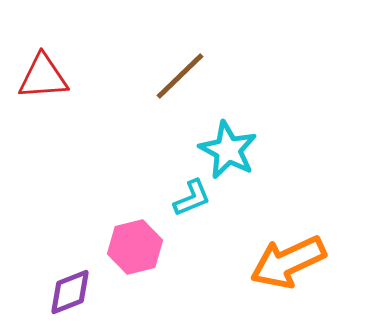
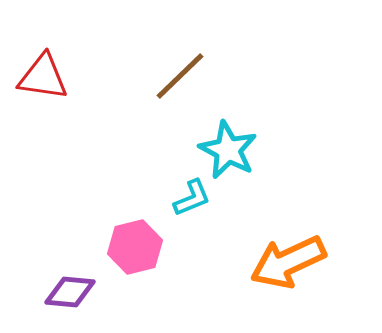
red triangle: rotated 12 degrees clockwise
purple diamond: rotated 27 degrees clockwise
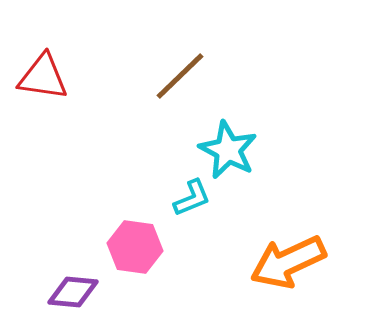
pink hexagon: rotated 22 degrees clockwise
purple diamond: moved 3 px right
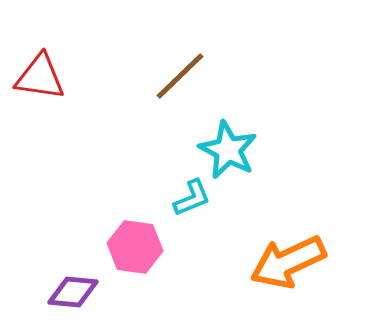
red triangle: moved 3 px left
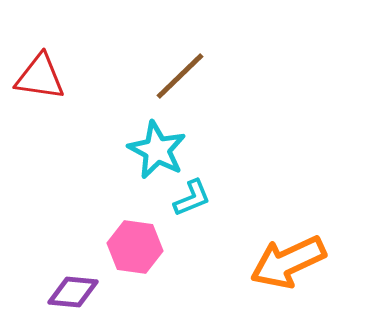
cyan star: moved 71 px left
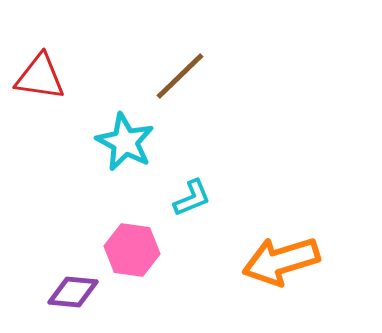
cyan star: moved 32 px left, 8 px up
pink hexagon: moved 3 px left, 3 px down
orange arrow: moved 7 px left, 1 px up; rotated 8 degrees clockwise
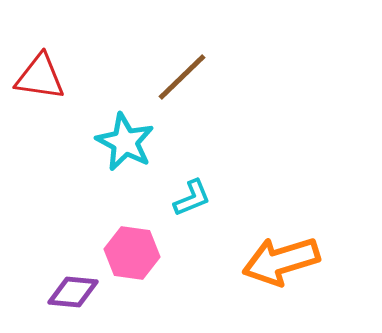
brown line: moved 2 px right, 1 px down
pink hexagon: moved 3 px down
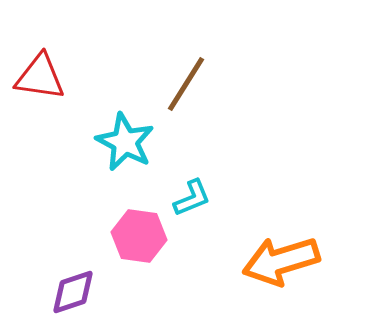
brown line: moved 4 px right, 7 px down; rotated 14 degrees counterclockwise
pink hexagon: moved 7 px right, 17 px up
purple diamond: rotated 24 degrees counterclockwise
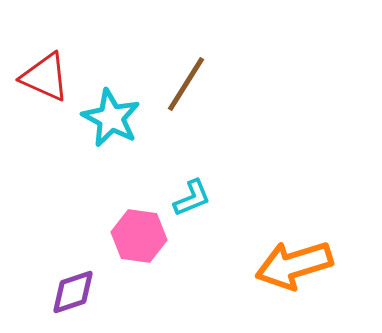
red triangle: moved 5 px right; rotated 16 degrees clockwise
cyan star: moved 14 px left, 24 px up
orange arrow: moved 13 px right, 4 px down
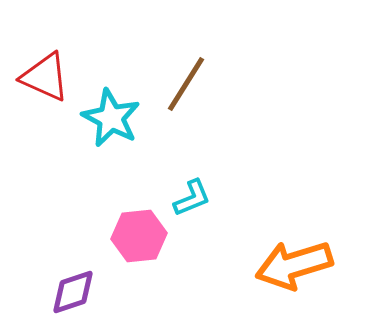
pink hexagon: rotated 14 degrees counterclockwise
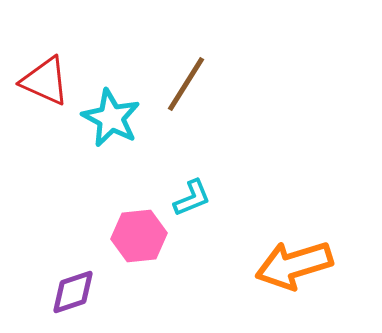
red triangle: moved 4 px down
